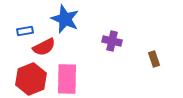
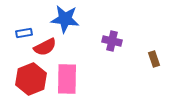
blue star: rotated 16 degrees counterclockwise
blue rectangle: moved 1 px left, 2 px down
red semicircle: moved 1 px right
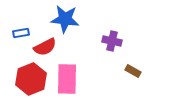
blue rectangle: moved 3 px left
brown rectangle: moved 21 px left, 12 px down; rotated 42 degrees counterclockwise
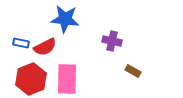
blue rectangle: moved 10 px down; rotated 21 degrees clockwise
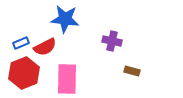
blue rectangle: rotated 35 degrees counterclockwise
brown rectangle: moved 1 px left; rotated 14 degrees counterclockwise
red hexagon: moved 7 px left, 6 px up
